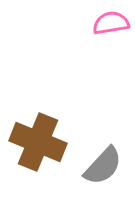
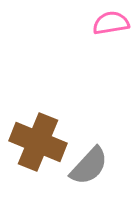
gray semicircle: moved 14 px left
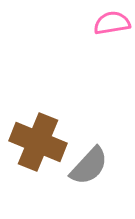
pink semicircle: moved 1 px right
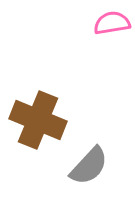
brown cross: moved 22 px up
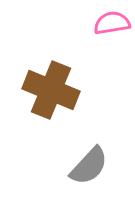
brown cross: moved 13 px right, 30 px up
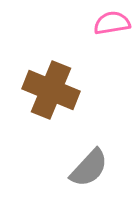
gray semicircle: moved 2 px down
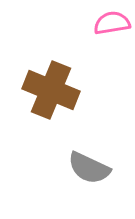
gray semicircle: rotated 72 degrees clockwise
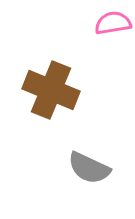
pink semicircle: moved 1 px right
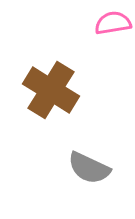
brown cross: rotated 10 degrees clockwise
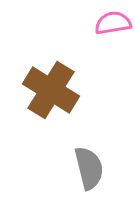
gray semicircle: rotated 129 degrees counterclockwise
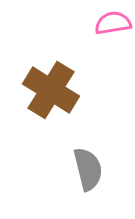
gray semicircle: moved 1 px left, 1 px down
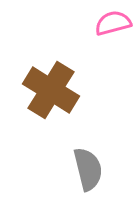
pink semicircle: rotated 6 degrees counterclockwise
